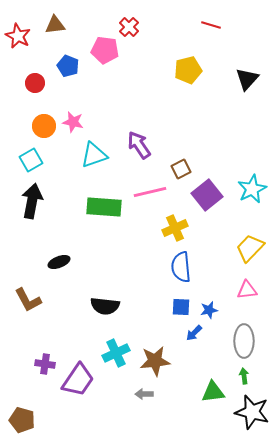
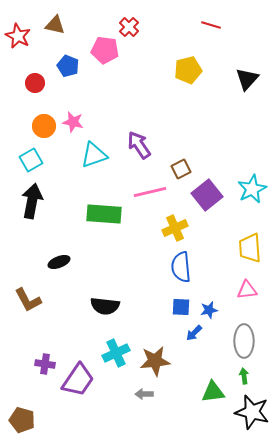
brown triangle: rotated 20 degrees clockwise
green rectangle: moved 7 px down
yellow trapezoid: rotated 48 degrees counterclockwise
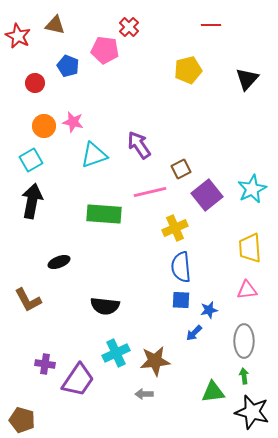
red line: rotated 18 degrees counterclockwise
blue square: moved 7 px up
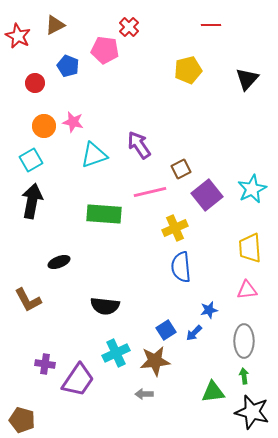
brown triangle: rotated 40 degrees counterclockwise
blue square: moved 15 px left, 30 px down; rotated 36 degrees counterclockwise
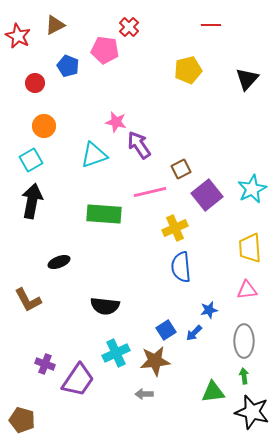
pink star: moved 43 px right
purple cross: rotated 12 degrees clockwise
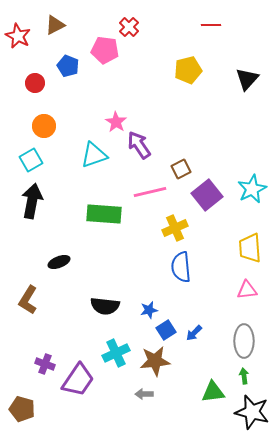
pink star: rotated 20 degrees clockwise
brown L-shape: rotated 60 degrees clockwise
blue star: moved 60 px left
brown pentagon: moved 11 px up
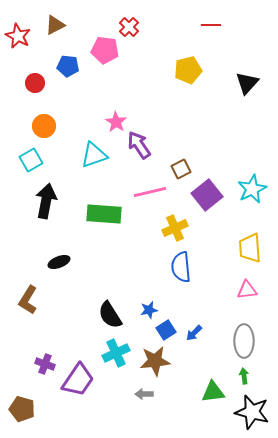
blue pentagon: rotated 15 degrees counterclockwise
black triangle: moved 4 px down
black arrow: moved 14 px right
black semicircle: moved 5 px right, 9 px down; rotated 52 degrees clockwise
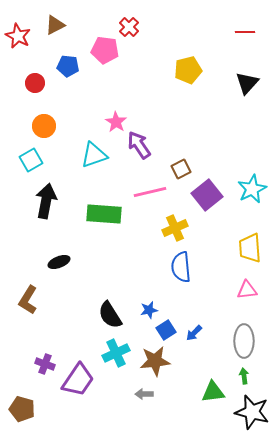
red line: moved 34 px right, 7 px down
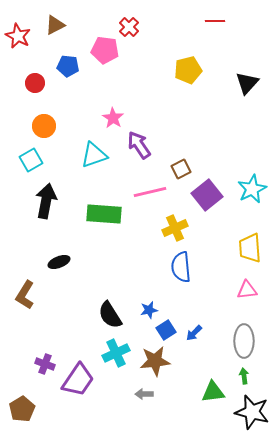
red line: moved 30 px left, 11 px up
pink star: moved 3 px left, 4 px up
brown L-shape: moved 3 px left, 5 px up
brown pentagon: rotated 25 degrees clockwise
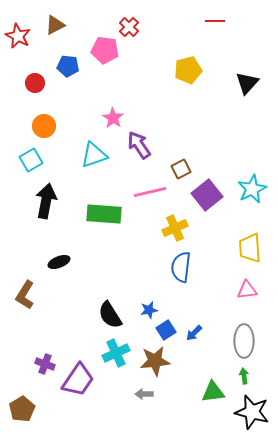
blue semicircle: rotated 12 degrees clockwise
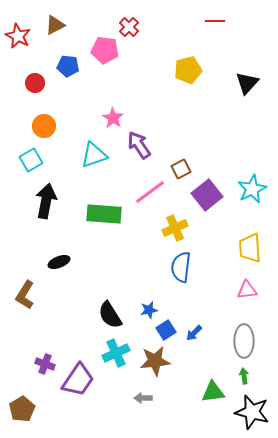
pink line: rotated 24 degrees counterclockwise
gray arrow: moved 1 px left, 4 px down
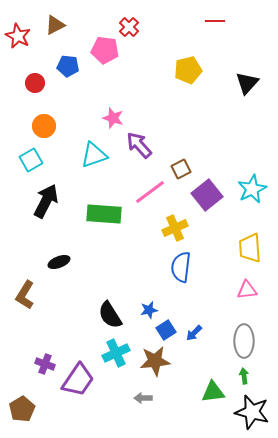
pink star: rotated 15 degrees counterclockwise
purple arrow: rotated 8 degrees counterclockwise
black arrow: rotated 16 degrees clockwise
